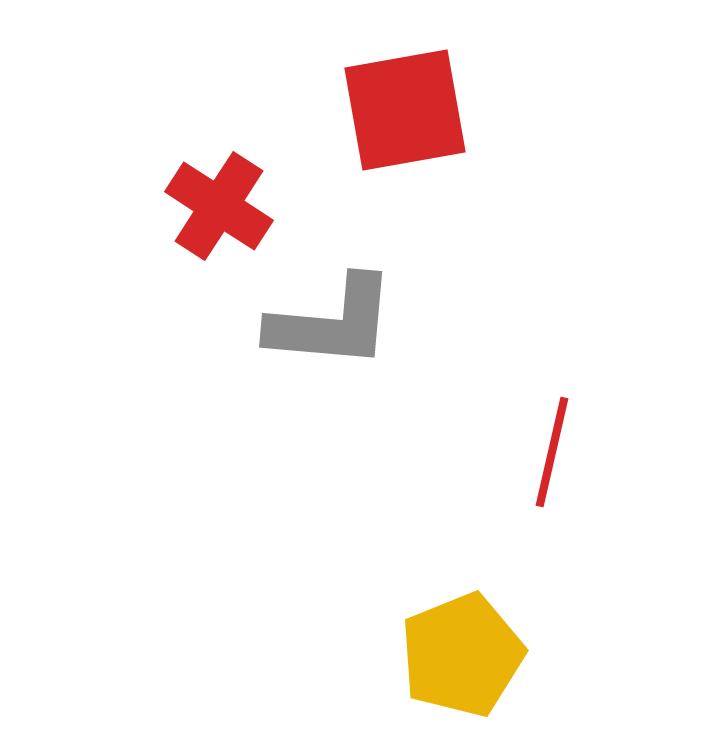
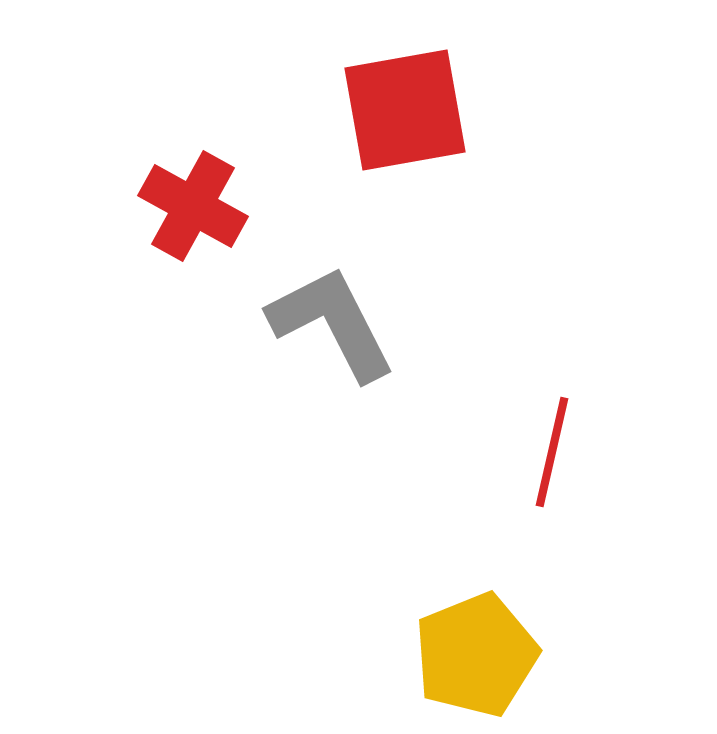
red cross: moved 26 px left; rotated 4 degrees counterclockwise
gray L-shape: rotated 122 degrees counterclockwise
yellow pentagon: moved 14 px right
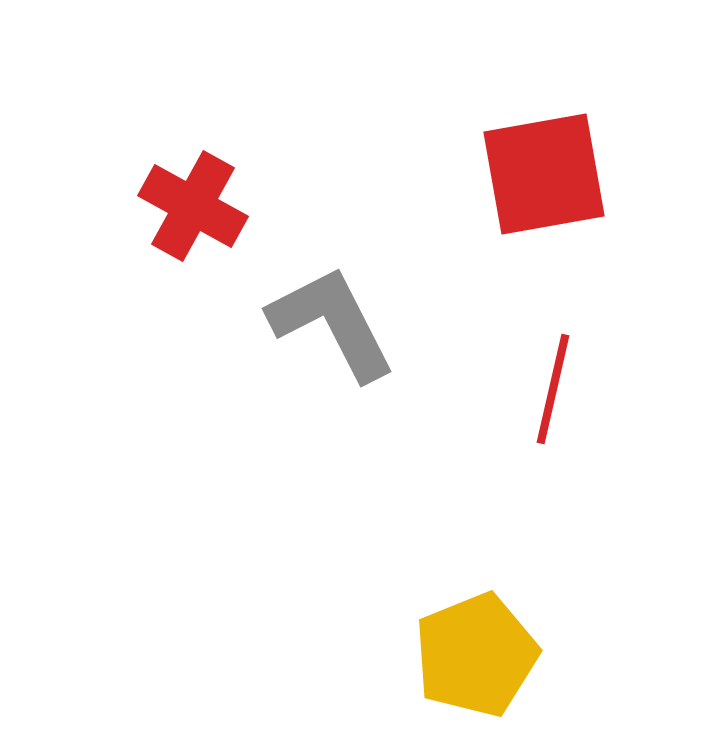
red square: moved 139 px right, 64 px down
red line: moved 1 px right, 63 px up
